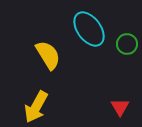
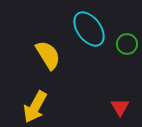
yellow arrow: moved 1 px left
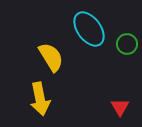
yellow semicircle: moved 3 px right, 2 px down
yellow arrow: moved 5 px right, 8 px up; rotated 40 degrees counterclockwise
